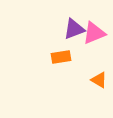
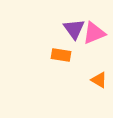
purple triangle: rotated 45 degrees counterclockwise
orange rectangle: moved 2 px up; rotated 18 degrees clockwise
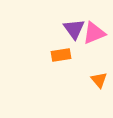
orange rectangle: rotated 18 degrees counterclockwise
orange triangle: rotated 18 degrees clockwise
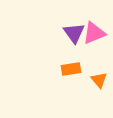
purple triangle: moved 4 px down
orange rectangle: moved 10 px right, 14 px down
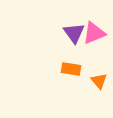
orange rectangle: rotated 18 degrees clockwise
orange triangle: moved 1 px down
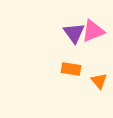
pink triangle: moved 1 px left, 2 px up
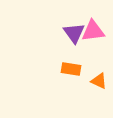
pink triangle: rotated 15 degrees clockwise
orange triangle: rotated 24 degrees counterclockwise
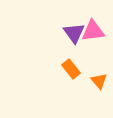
orange rectangle: rotated 42 degrees clockwise
orange triangle: rotated 24 degrees clockwise
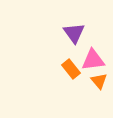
pink triangle: moved 29 px down
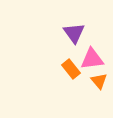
pink triangle: moved 1 px left, 1 px up
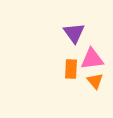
orange rectangle: rotated 42 degrees clockwise
orange triangle: moved 4 px left
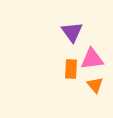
purple triangle: moved 2 px left, 1 px up
orange triangle: moved 4 px down
